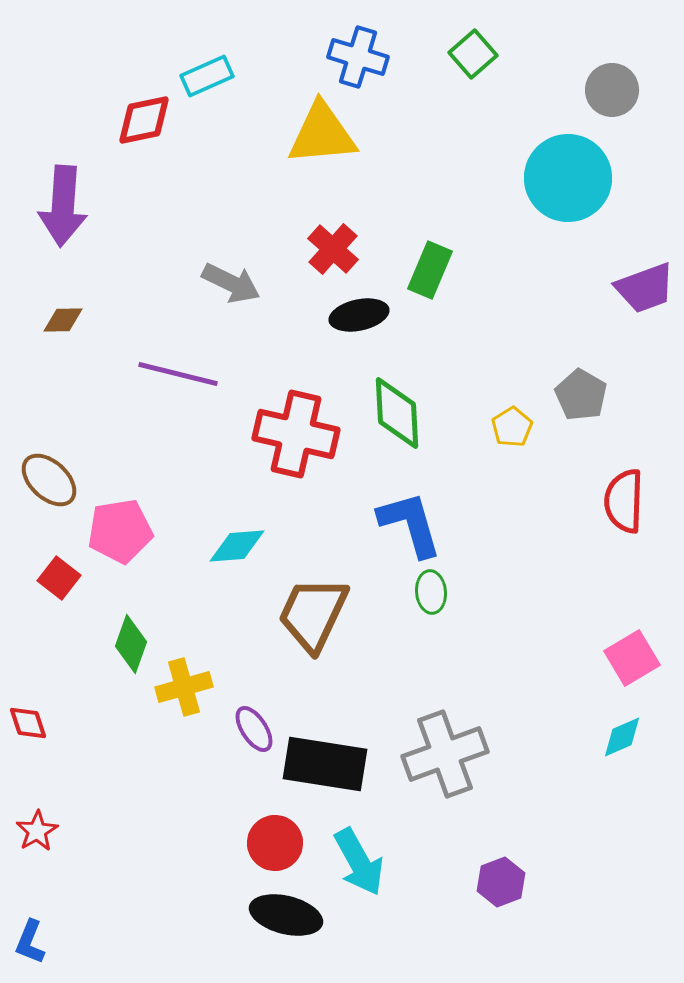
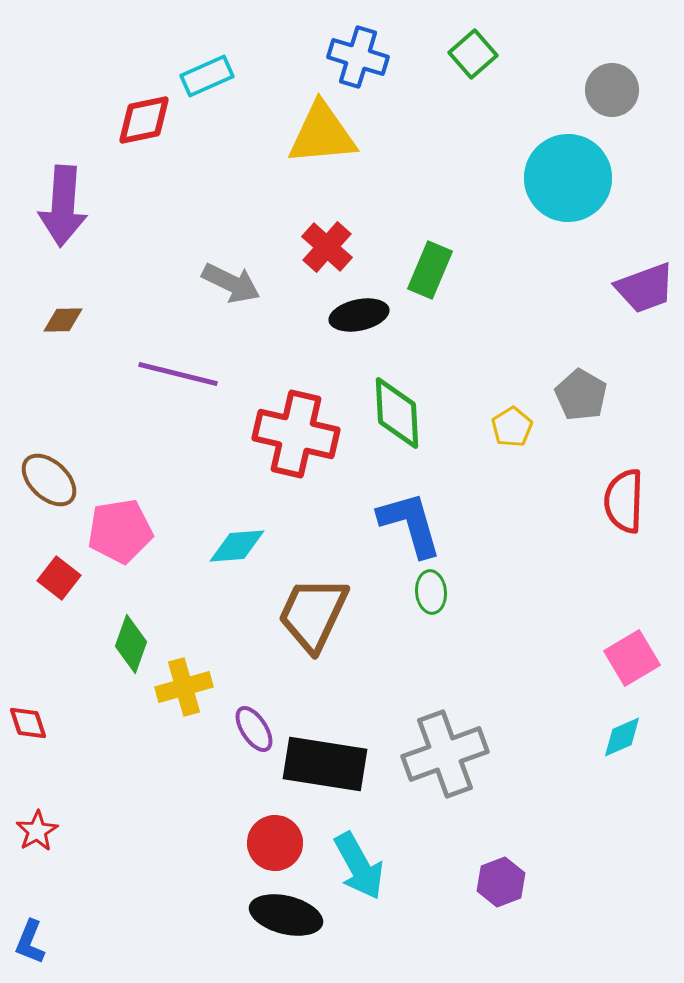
red cross at (333, 249): moved 6 px left, 2 px up
cyan arrow at (359, 862): moved 4 px down
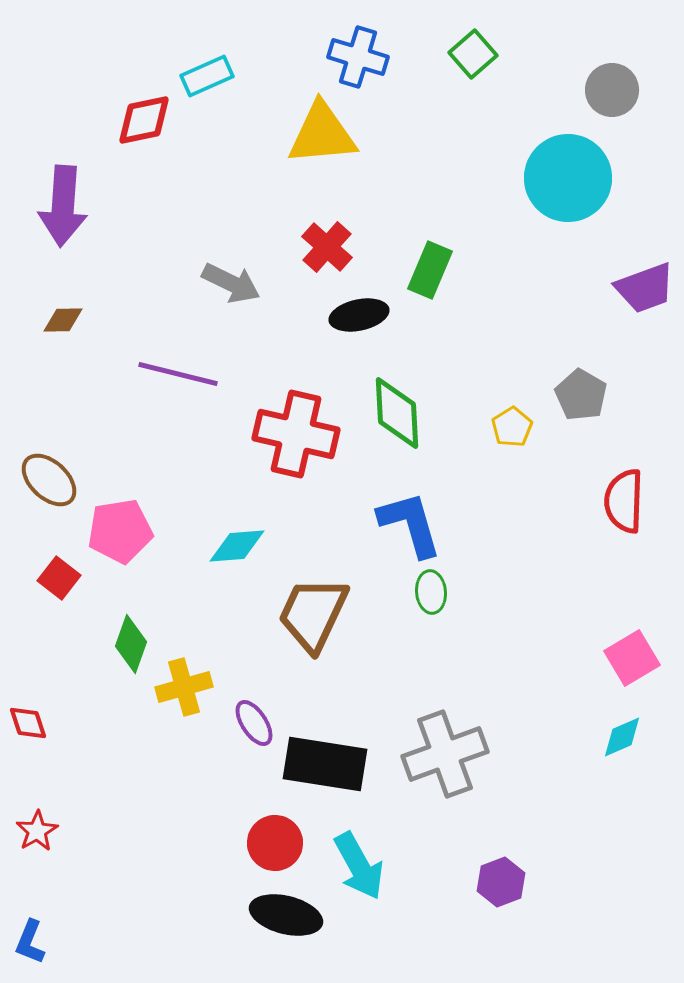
purple ellipse at (254, 729): moved 6 px up
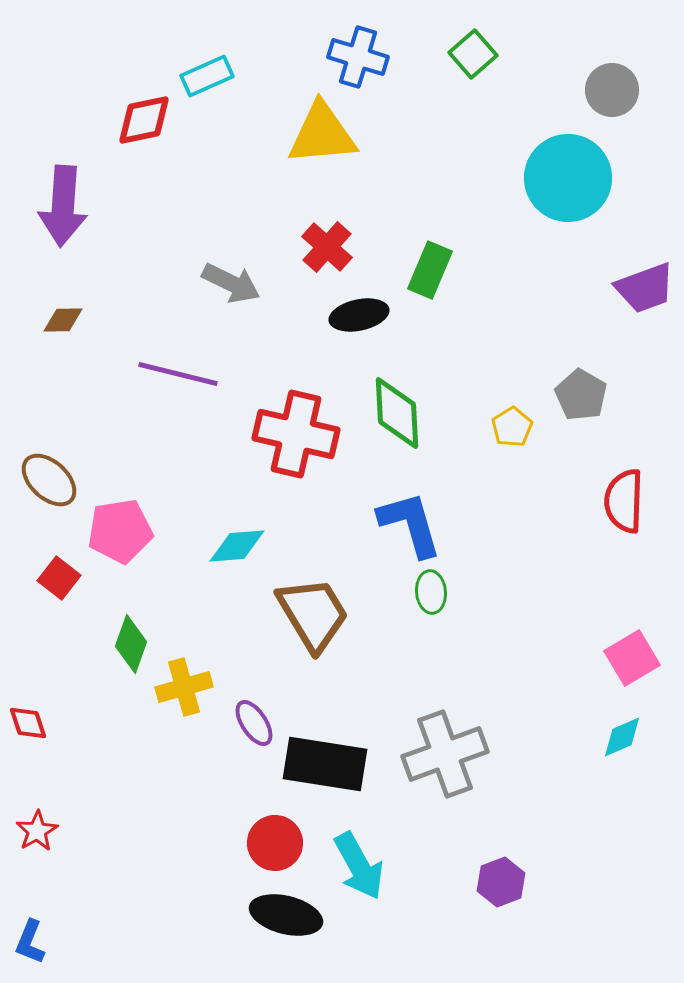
brown trapezoid at (313, 614): rotated 124 degrees clockwise
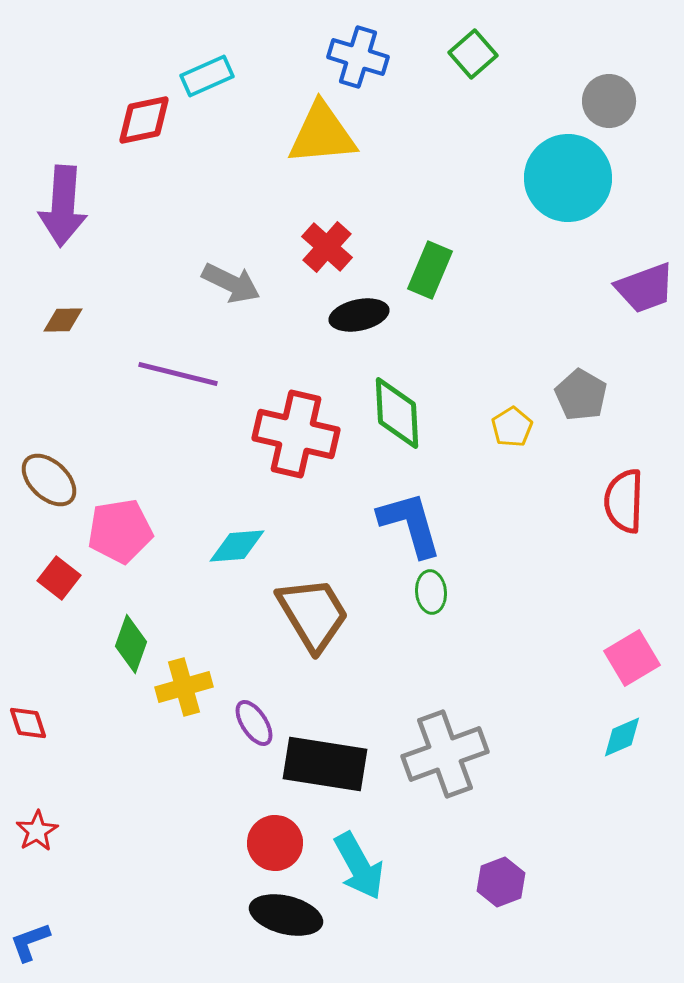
gray circle at (612, 90): moved 3 px left, 11 px down
blue L-shape at (30, 942): rotated 48 degrees clockwise
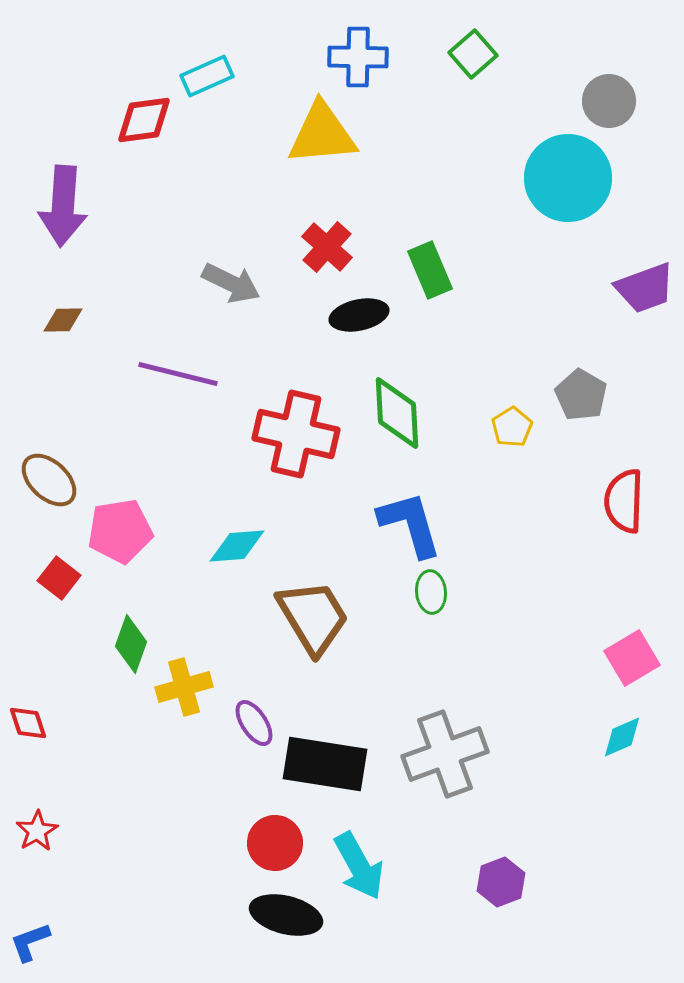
blue cross at (358, 57): rotated 16 degrees counterclockwise
red diamond at (144, 120): rotated 4 degrees clockwise
green rectangle at (430, 270): rotated 46 degrees counterclockwise
brown trapezoid at (313, 614): moved 3 px down
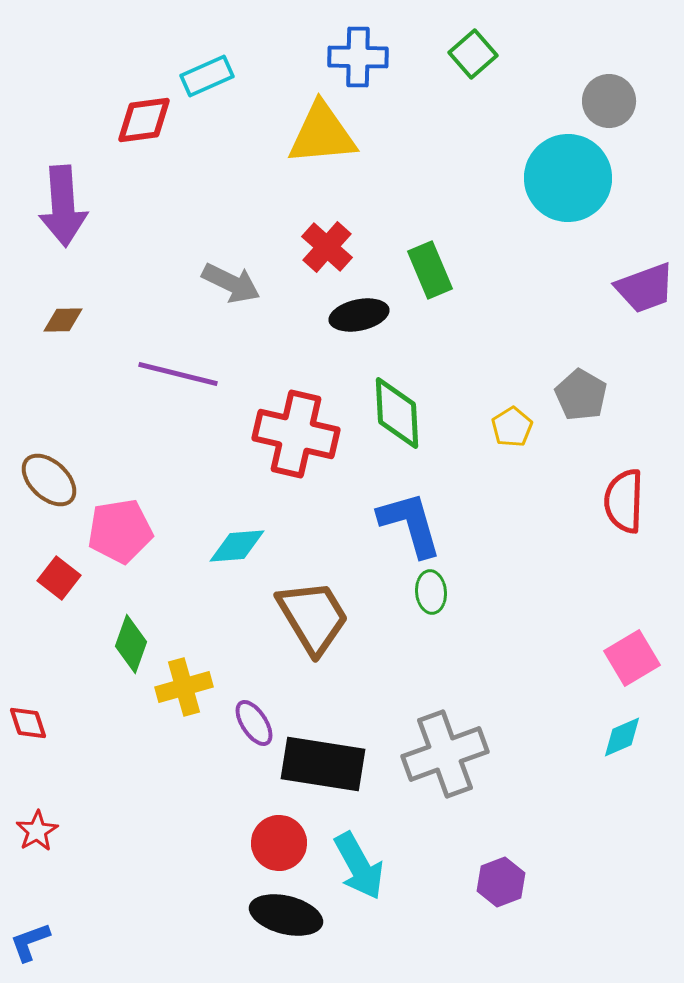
purple arrow at (63, 206): rotated 8 degrees counterclockwise
black rectangle at (325, 764): moved 2 px left
red circle at (275, 843): moved 4 px right
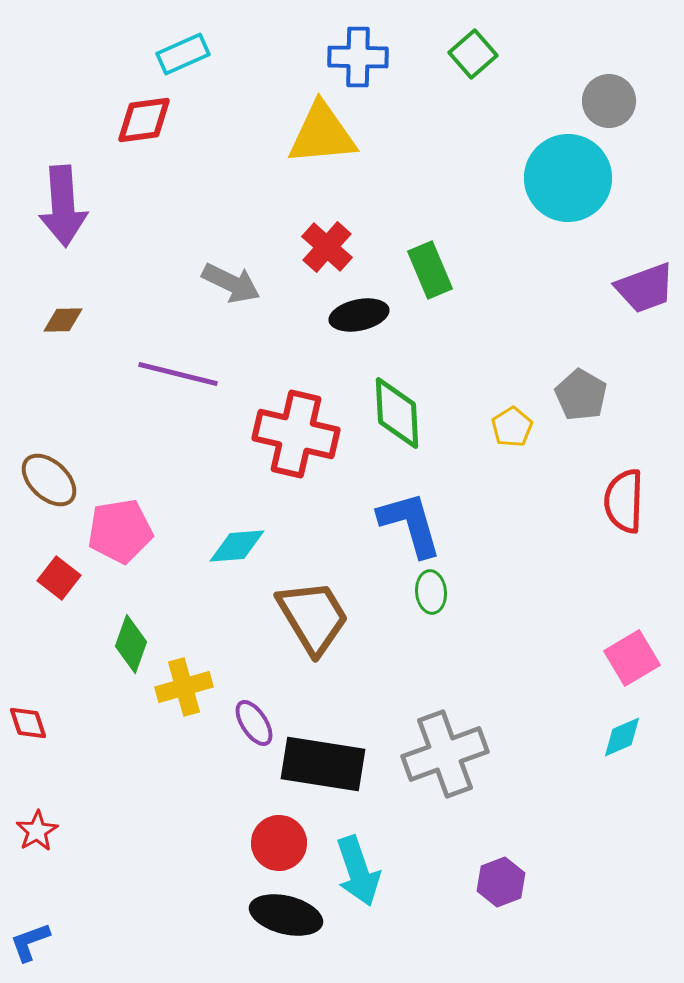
cyan rectangle at (207, 76): moved 24 px left, 22 px up
cyan arrow at (359, 866): moved 1 px left, 5 px down; rotated 10 degrees clockwise
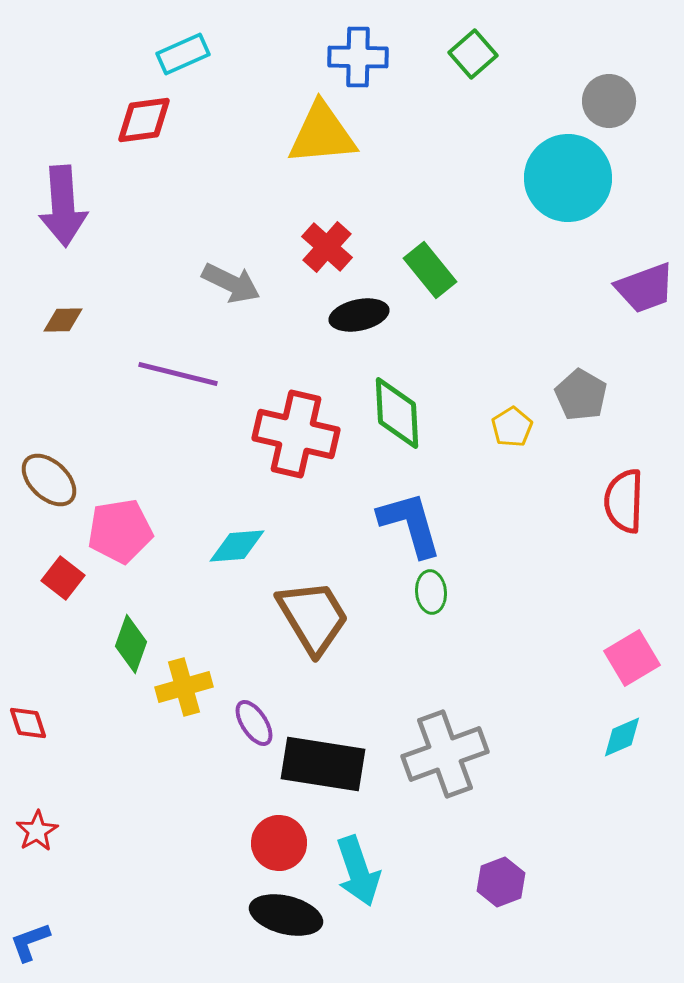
green rectangle at (430, 270): rotated 16 degrees counterclockwise
red square at (59, 578): moved 4 px right
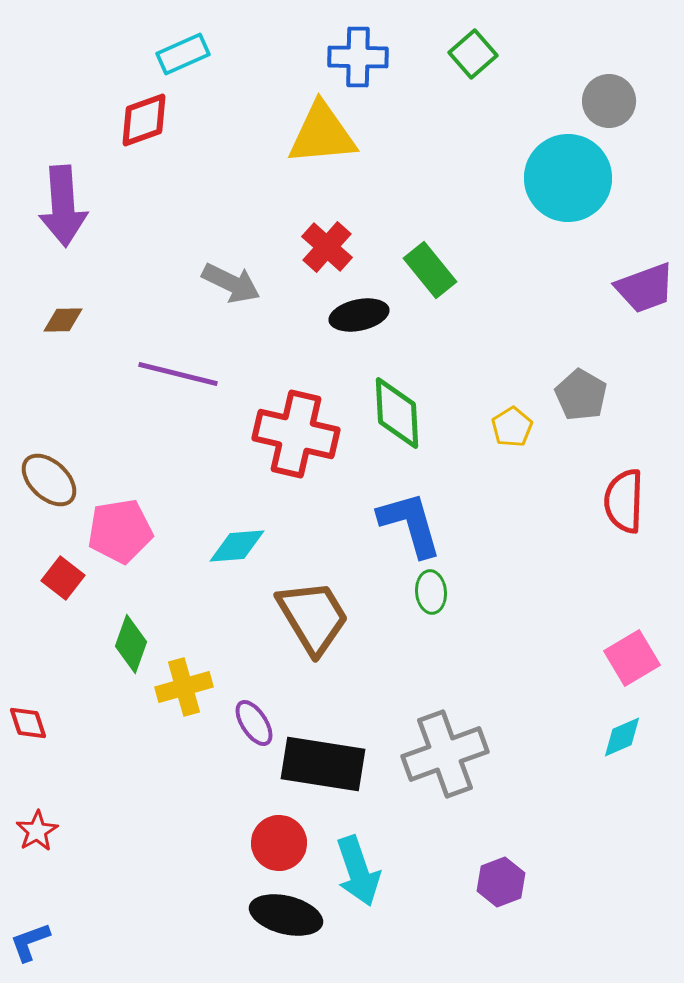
red diamond at (144, 120): rotated 12 degrees counterclockwise
